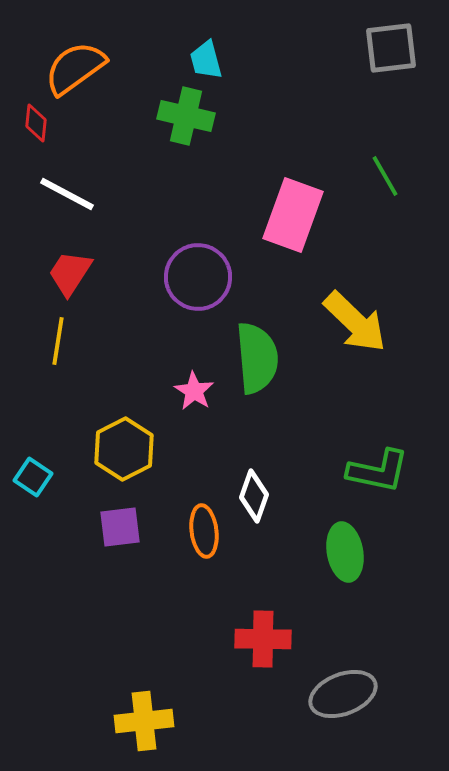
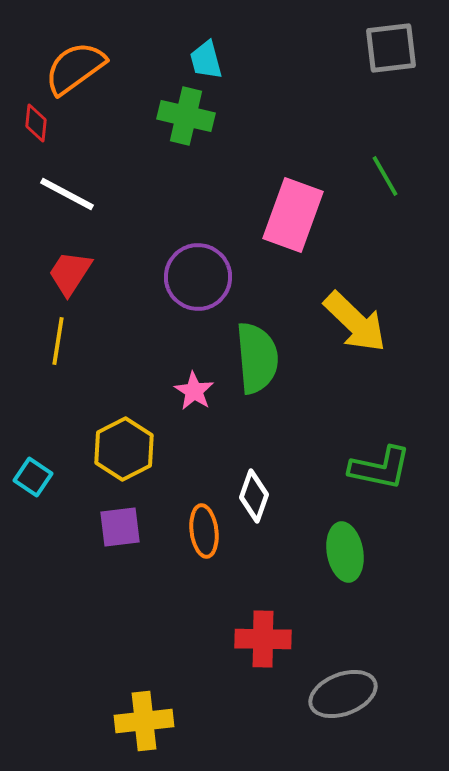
green L-shape: moved 2 px right, 3 px up
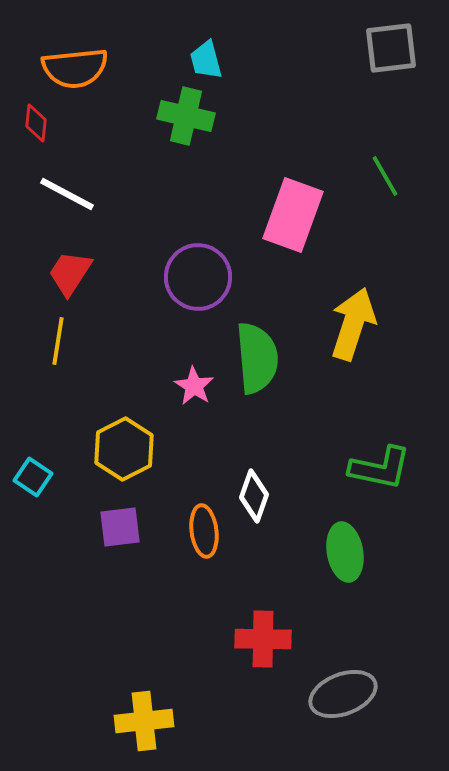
orange semicircle: rotated 150 degrees counterclockwise
yellow arrow: moved 2 px left, 2 px down; rotated 116 degrees counterclockwise
pink star: moved 5 px up
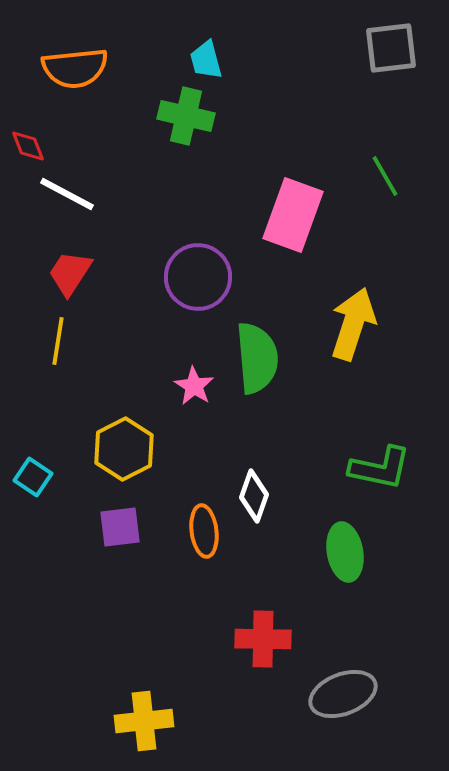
red diamond: moved 8 px left, 23 px down; rotated 27 degrees counterclockwise
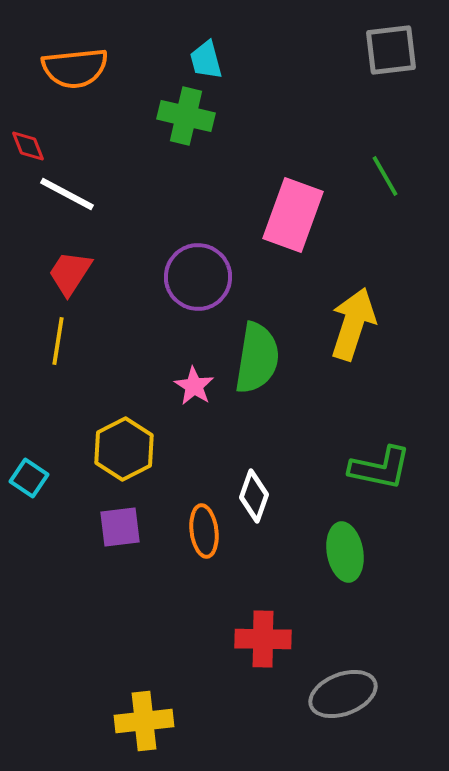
gray square: moved 2 px down
green semicircle: rotated 14 degrees clockwise
cyan square: moved 4 px left, 1 px down
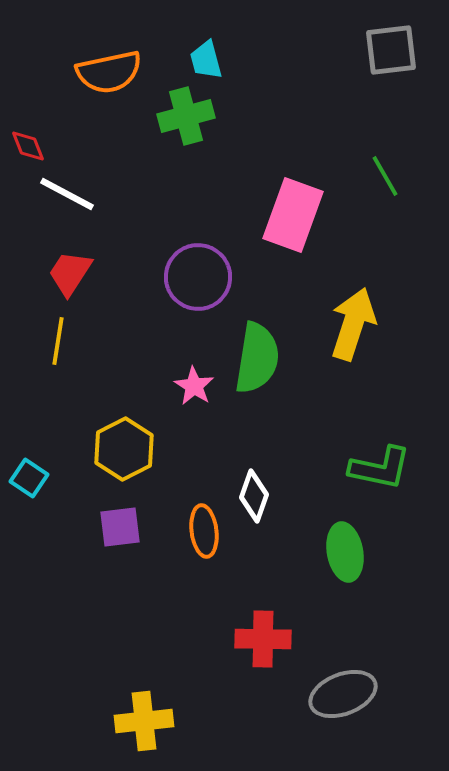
orange semicircle: moved 34 px right, 4 px down; rotated 6 degrees counterclockwise
green cross: rotated 28 degrees counterclockwise
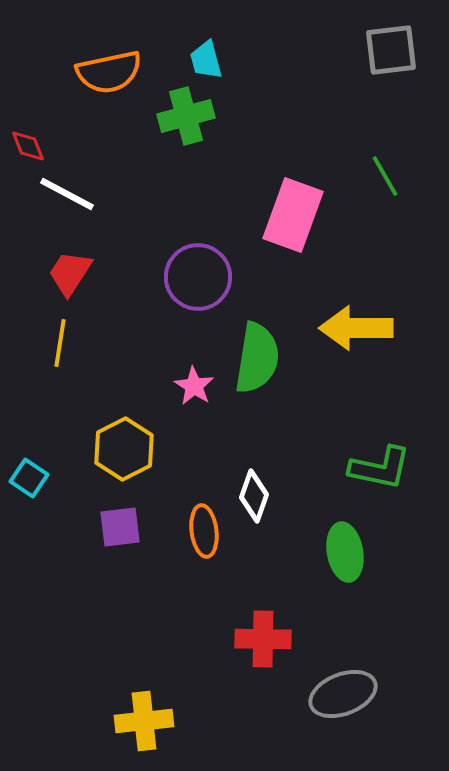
yellow arrow: moved 3 px right, 4 px down; rotated 108 degrees counterclockwise
yellow line: moved 2 px right, 2 px down
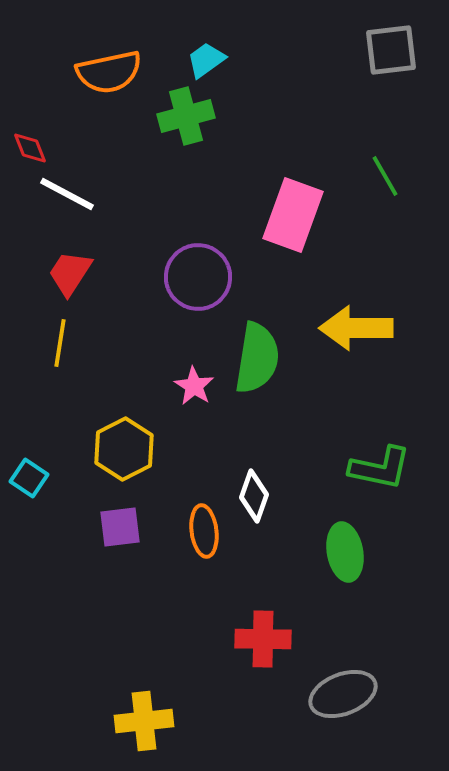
cyan trapezoid: rotated 69 degrees clockwise
red diamond: moved 2 px right, 2 px down
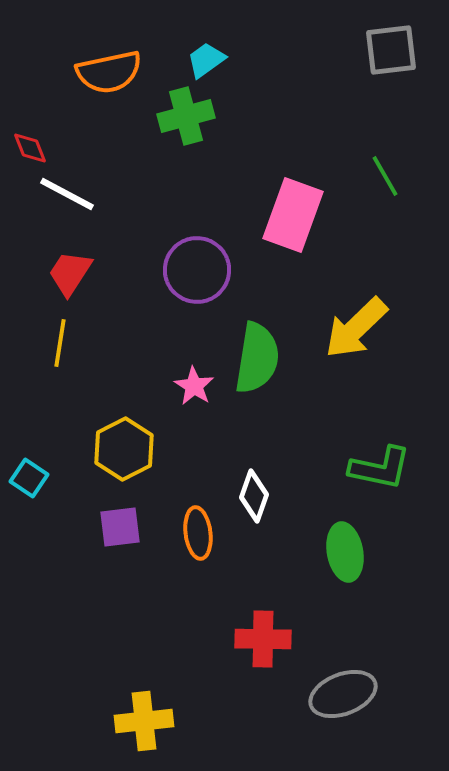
purple circle: moved 1 px left, 7 px up
yellow arrow: rotated 44 degrees counterclockwise
orange ellipse: moved 6 px left, 2 px down
